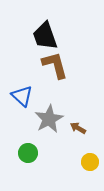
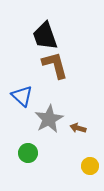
brown arrow: rotated 14 degrees counterclockwise
yellow circle: moved 4 px down
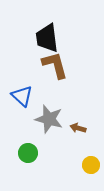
black trapezoid: moved 2 px right, 2 px down; rotated 12 degrees clockwise
gray star: rotated 28 degrees counterclockwise
yellow circle: moved 1 px right, 1 px up
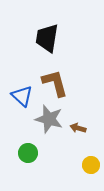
black trapezoid: rotated 16 degrees clockwise
brown L-shape: moved 18 px down
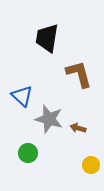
brown L-shape: moved 24 px right, 9 px up
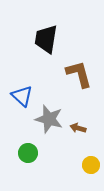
black trapezoid: moved 1 px left, 1 px down
